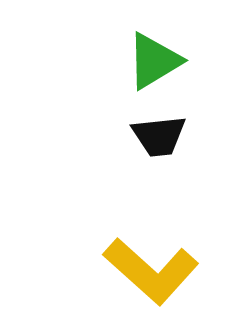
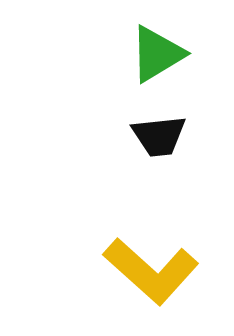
green triangle: moved 3 px right, 7 px up
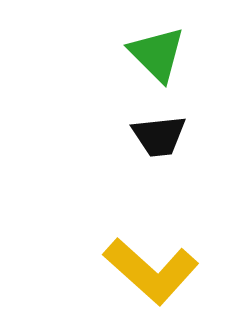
green triangle: rotated 44 degrees counterclockwise
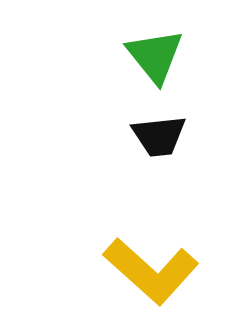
green triangle: moved 2 px left, 2 px down; rotated 6 degrees clockwise
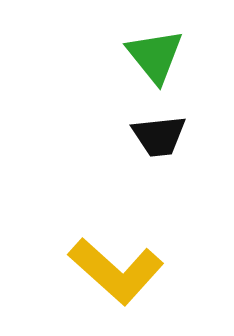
yellow L-shape: moved 35 px left
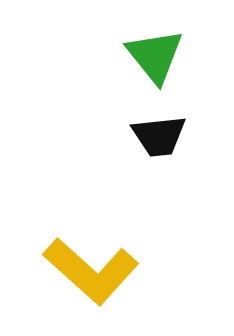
yellow L-shape: moved 25 px left
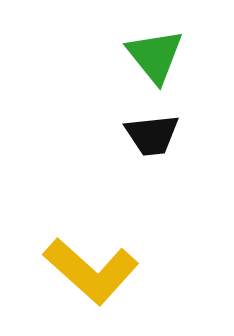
black trapezoid: moved 7 px left, 1 px up
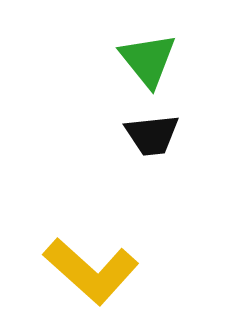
green triangle: moved 7 px left, 4 px down
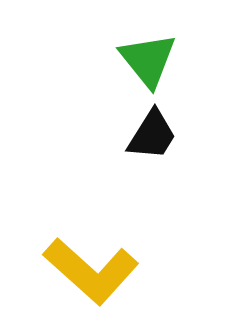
black trapezoid: rotated 52 degrees counterclockwise
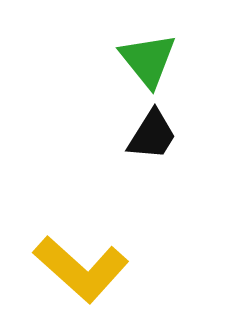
yellow L-shape: moved 10 px left, 2 px up
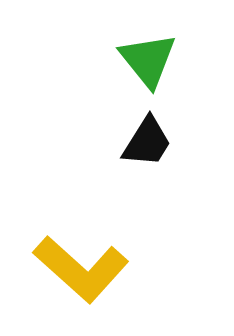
black trapezoid: moved 5 px left, 7 px down
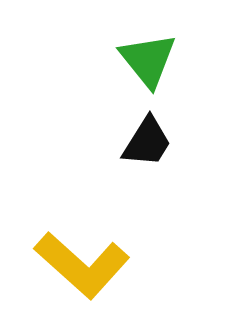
yellow L-shape: moved 1 px right, 4 px up
